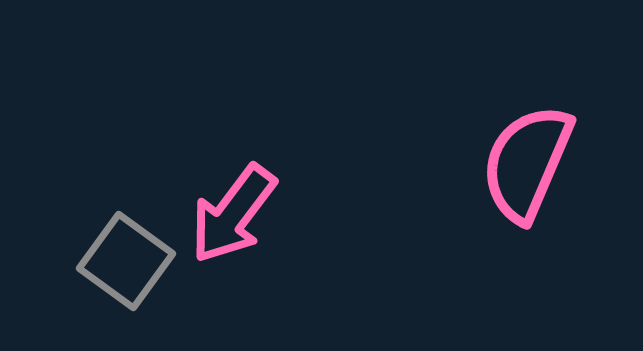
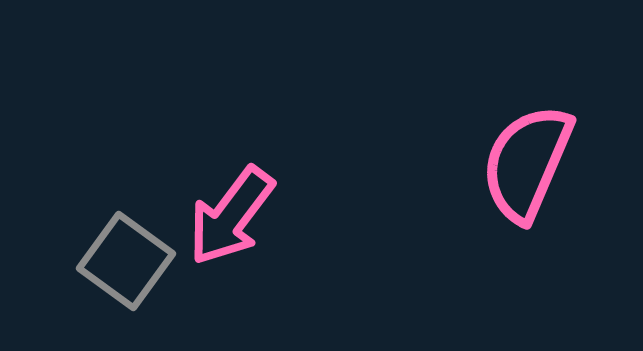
pink arrow: moved 2 px left, 2 px down
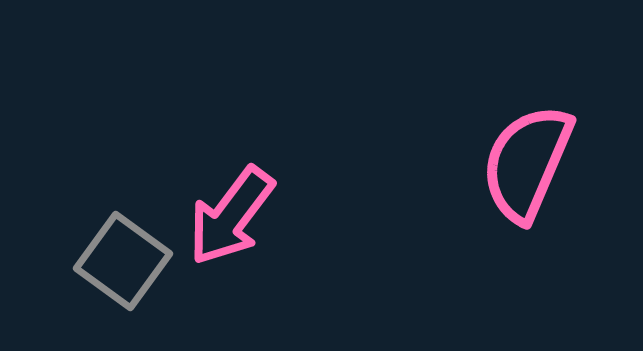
gray square: moved 3 px left
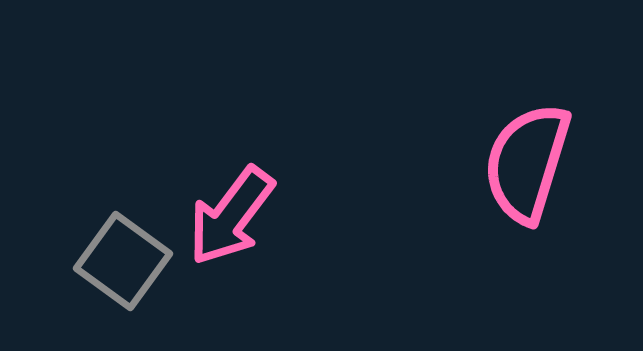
pink semicircle: rotated 6 degrees counterclockwise
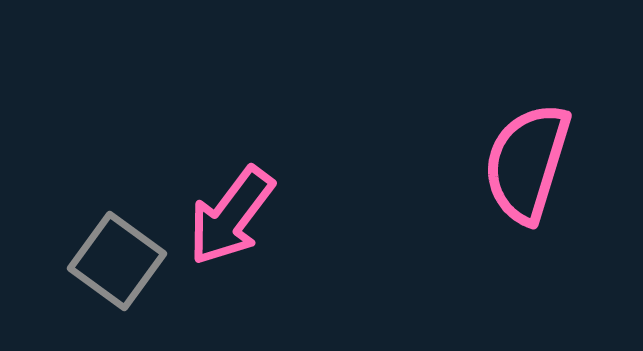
gray square: moved 6 px left
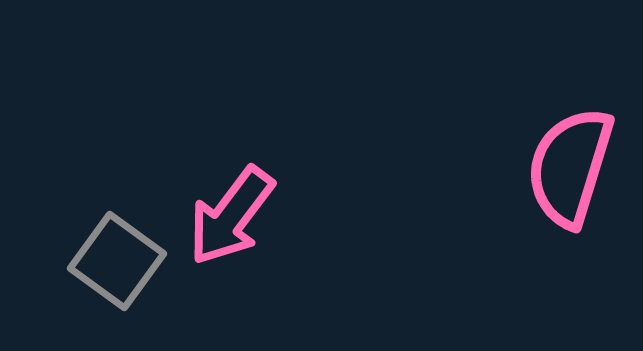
pink semicircle: moved 43 px right, 4 px down
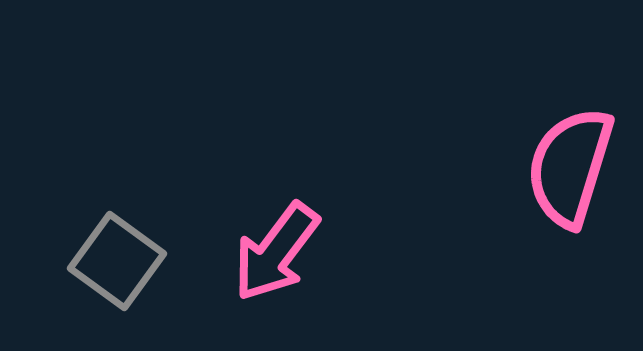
pink arrow: moved 45 px right, 36 px down
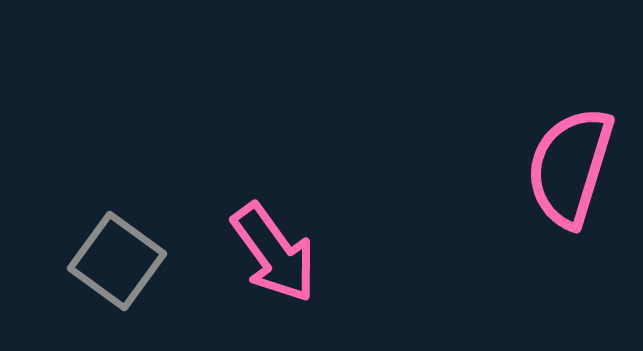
pink arrow: moved 2 px left, 1 px down; rotated 73 degrees counterclockwise
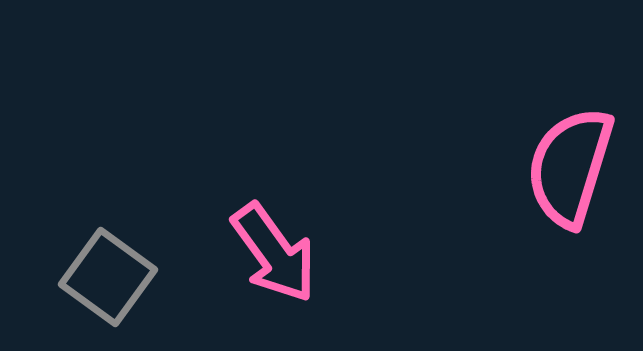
gray square: moved 9 px left, 16 px down
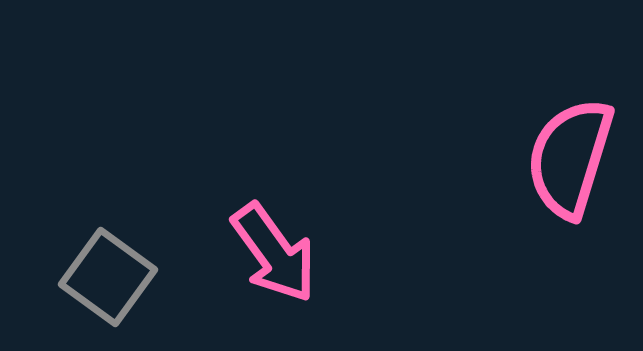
pink semicircle: moved 9 px up
